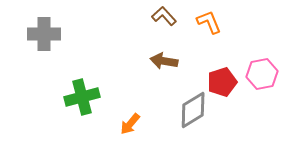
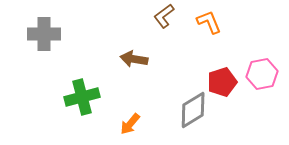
brown L-shape: rotated 85 degrees counterclockwise
brown arrow: moved 30 px left, 2 px up
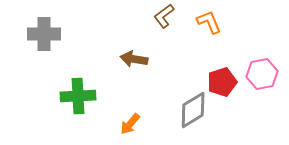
green cross: moved 4 px left, 1 px up; rotated 12 degrees clockwise
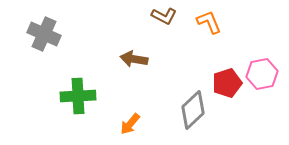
brown L-shape: rotated 115 degrees counterclockwise
gray cross: rotated 24 degrees clockwise
red pentagon: moved 5 px right, 1 px down
gray diamond: rotated 12 degrees counterclockwise
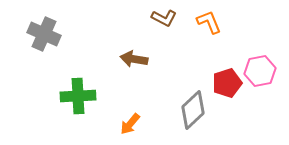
brown L-shape: moved 2 px down
pink hexagon: moved 2 px left, 3 px up
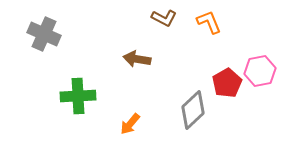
brown arrow: moved 3 px right
red pentagon: rotated 12 degrees counterclockwise
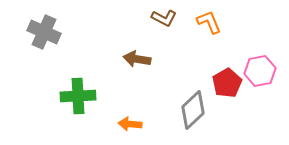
gray cross: moved 2 px up
orange arrow: rotated 55 degrees clockwise
